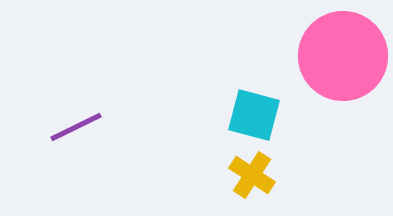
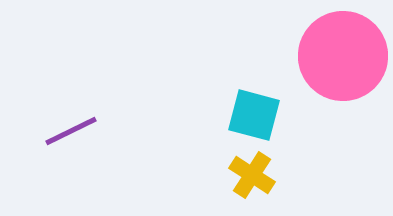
purple line: moved 5 px left, 4 px down
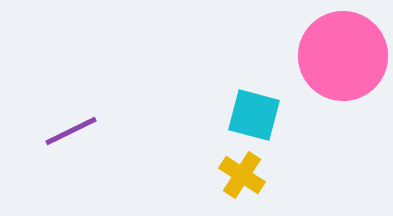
yellow cross: moved 10 px left
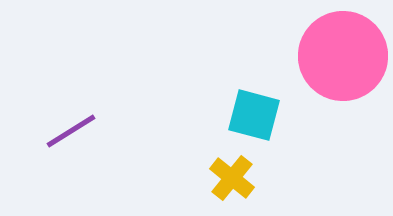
purple line: rotated 6 degrees counterclockwise
yellow cross: moved 10 px left, 3 px down; rotated 6 degrees clockwise
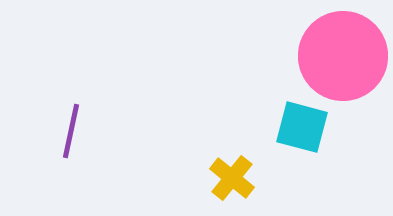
cyan square: moved 48 px right, 12 px down
purple line: rotated 46 degrees counterclockwise
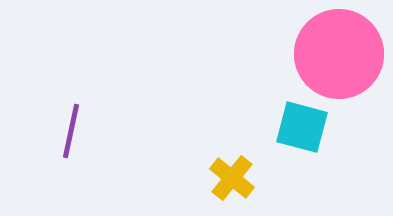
pink circle: moved 4 px left, 2 px up
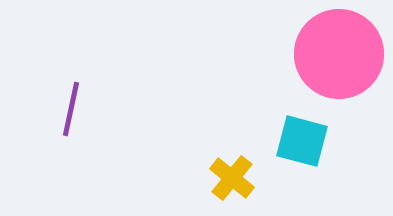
cyan square: moved 14 px down
purple line: moved 22 px up
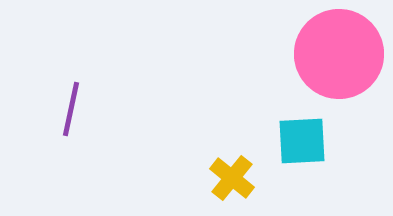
cyan square: rotated 18 degrees counterclockwise
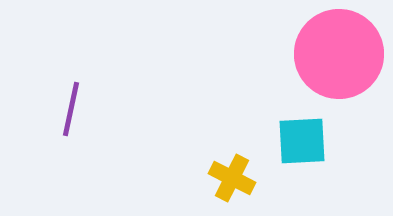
yellow cross: rotated 12 degrees counterclockwise
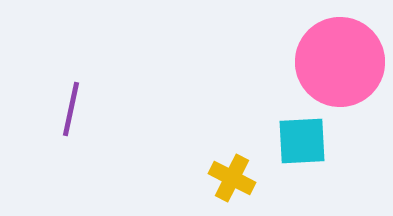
pink circle: moved 1 px right, 8 px down
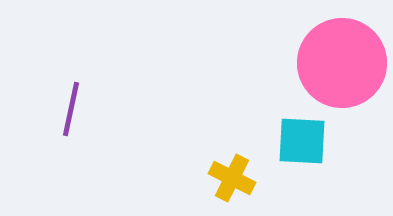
pink circle: moved 2 px right, 1 px down
cyan square: rotated 6 degrees clockwise
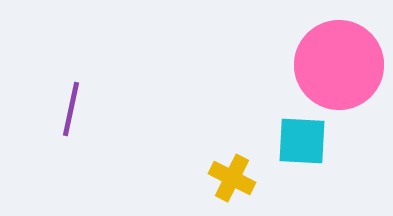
pink circle: moved 3 px left, 2 px down
